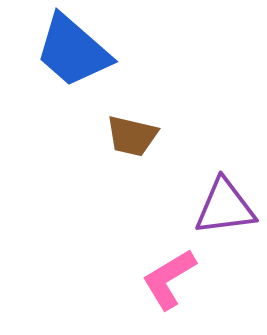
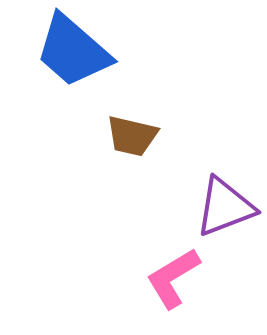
purple triangle: rotated 14 degrees counterclockwise
pink L-shape: moved 4 px right, 1 px up
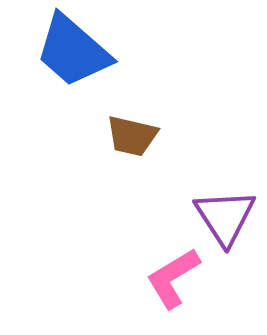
purple triangle: moved 10 px down; rotated 42 degrees counterclockwise
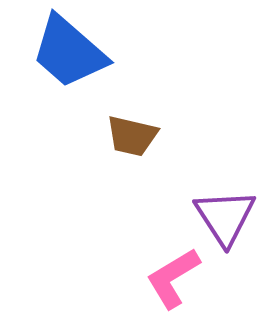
blue trapezoid: moved 4 px left, 1 px down
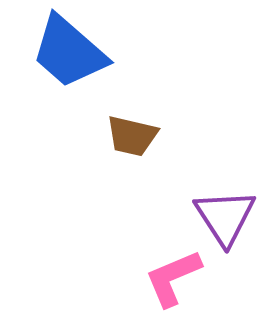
pink L-shape: rotated 8 degrees clockwise
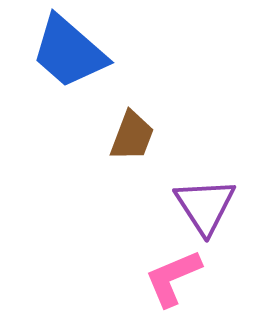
brown trapezoid: rotated 82 degrees counterclockwise
purple triangle: moved 20 px left, 11 px up
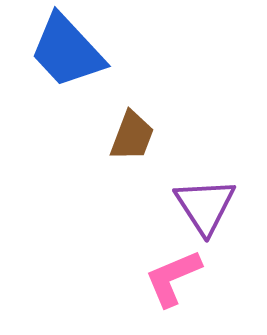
blue trapezoid: moved 2 px left, 1 px up; rotated 6 degrees clockwise
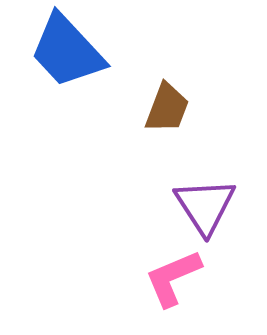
brown trapezoid: moved 35 px right, 28 px up
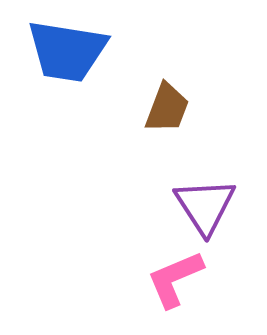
blue trapezoid: rotated 38 degrees counterclockwise
pink L-shape: moved 2 px right, 1 px down
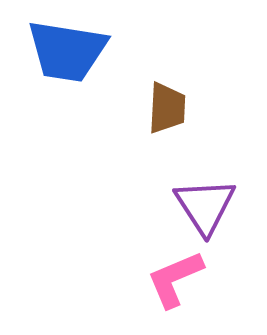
brown trapezoid: rotated 18 degrees counterclockwise
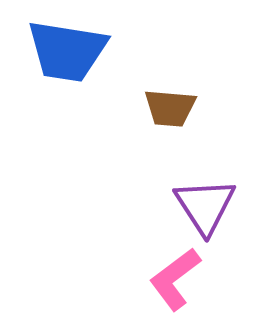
brown trapezoid: moved 3 px right; rotated 92 degrees clockwise
pink L-shape: rotated 14 degrees counterclockwise
